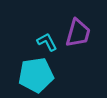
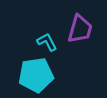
purple trapezoid: moved 2 px right, 4 px up
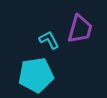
cyan L-shape: moved 2 px right, 2 px up
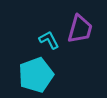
cyan pentagon: rotated 12 degrees counterclockwise
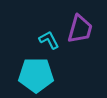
cyan pentagon: rotated 20 degrees clockwise
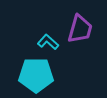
cyan L-shape: moved 1 px left, 2 px down; rotated 20 degrees counterclockwise
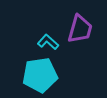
cyan pentagon: moved 4 px right; rotated 8 degrees counterclockwise
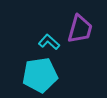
cyan L-shape: moved 1 px right
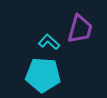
cyan pentagon: moved 3 px right; rotated 12 degrees clockwise
